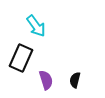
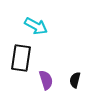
cyan arrow: rotated 25 degrees counterclockwise
black rectangle: rotated 16 degrees counterclockwise
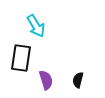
cyan arrow: rotated 30 degrees clockwise
black semicircle: moved 3 px right
